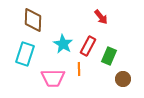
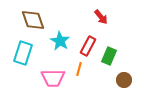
brown diamond: rotated 20 degrees counterclockwise
cyan star: moved 3 px left, 3 px up
cyan rectangle: moved 2 px left, 1 px up
orange line: rotated 16 degrees clockwise
brown circle: moved 1 px right, 1 px down
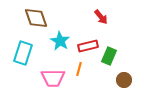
brown diamond: moved 3 px right, 2 px up
red rectangle: rotated 48 degrees clockwise
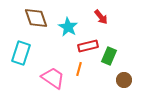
cyan star: moved 8 px right, 14 px up
cyan rectangle: moved 2 px left
pink trapezoid: rotated 145 degrees counterclockwise
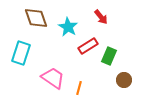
red rectangle: rotated 18 degrees counterclockwise
orange line: moved 19 px down
